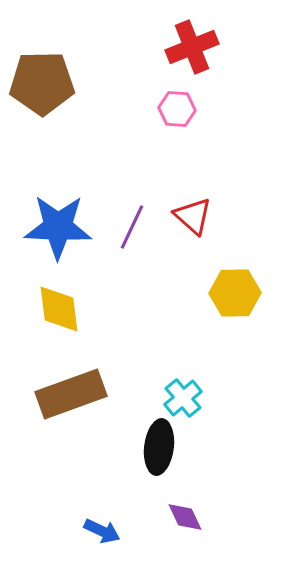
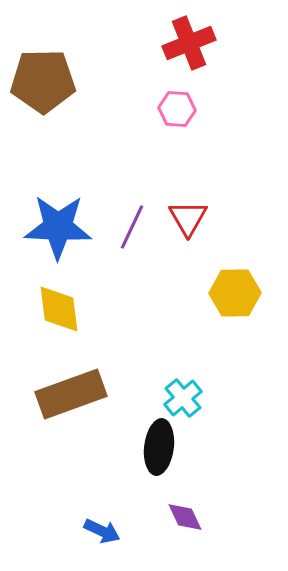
red cross: moved 3 px left, 4 px up
brown pentagon: moved 1 px right, 2 px up
red triangle: moved 5 px left, 2 px down; rotated 18 degrees clockwise
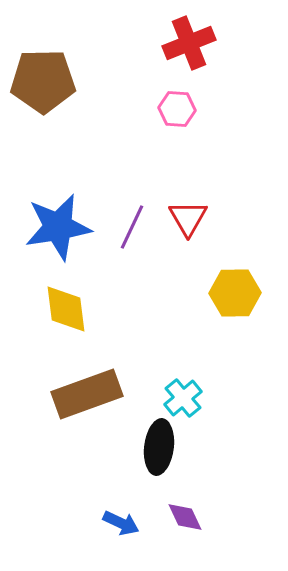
blue star: rotated 12 degrees counterclockwise
yellow diamond: moved 7 px right
brown rectangle: moved 16 px right
blue arrow: moved 19 px right, 8 px up
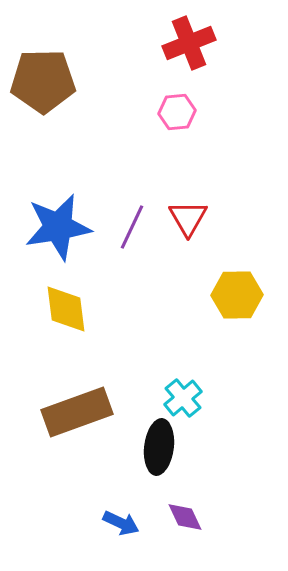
pink hexagon: moved 3 px down; rotated 9 degrees counterclockwise
yellow hexagon: moved 2 px right, 2 px down
brown rectangle: moved 10 px left, 18 px down
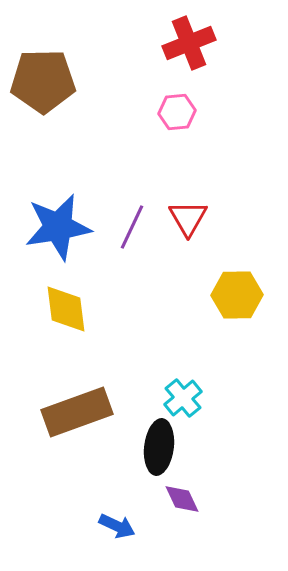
purple diamond: moved 3 px left, 18 px up
blue arrow: moved 4 px left, 3 px down
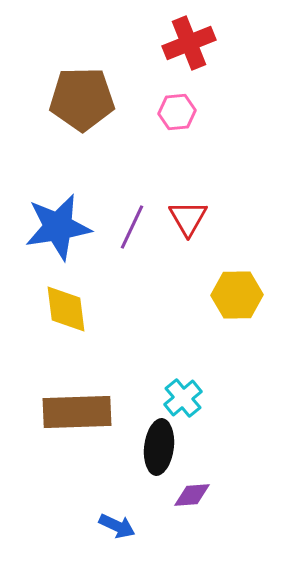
brown pentagon: moved 39 px right, 18 px down
brown rectangle: rotated 18 degrees clockwise
purple diamond: moved 10 px right, 4 px up; rotated 69 degrees counterclockwise
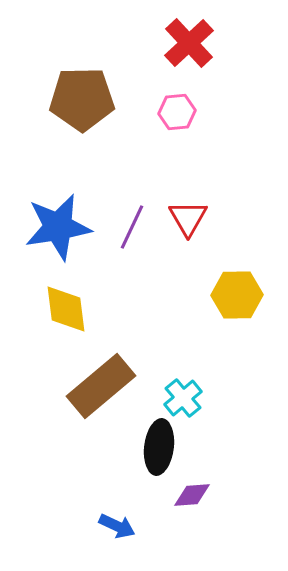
red cross: rotated 21 degrees counterclockwise
brown rectangle: moved 24 px right, 26 px up; rotated 38 degrees counterclockwise
